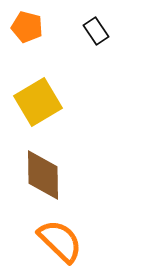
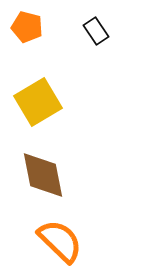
brown diamond: rotated 10 degrees counterclockwise
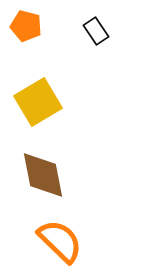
orange pentagon: moved 1 px left, 1 px up
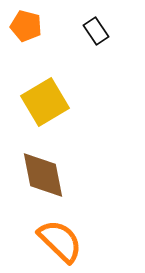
yellow square: moved 7 px right
